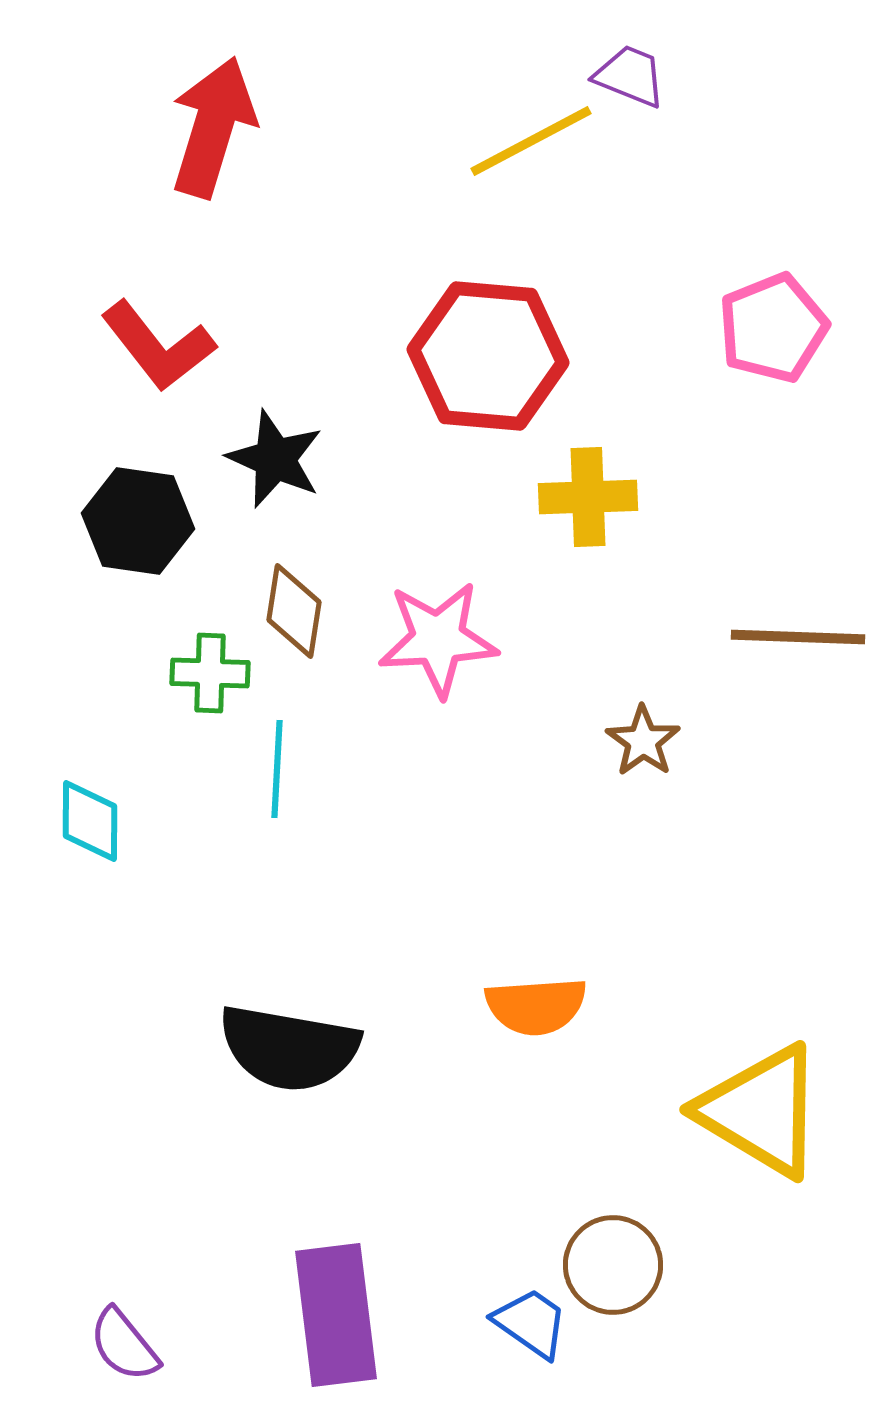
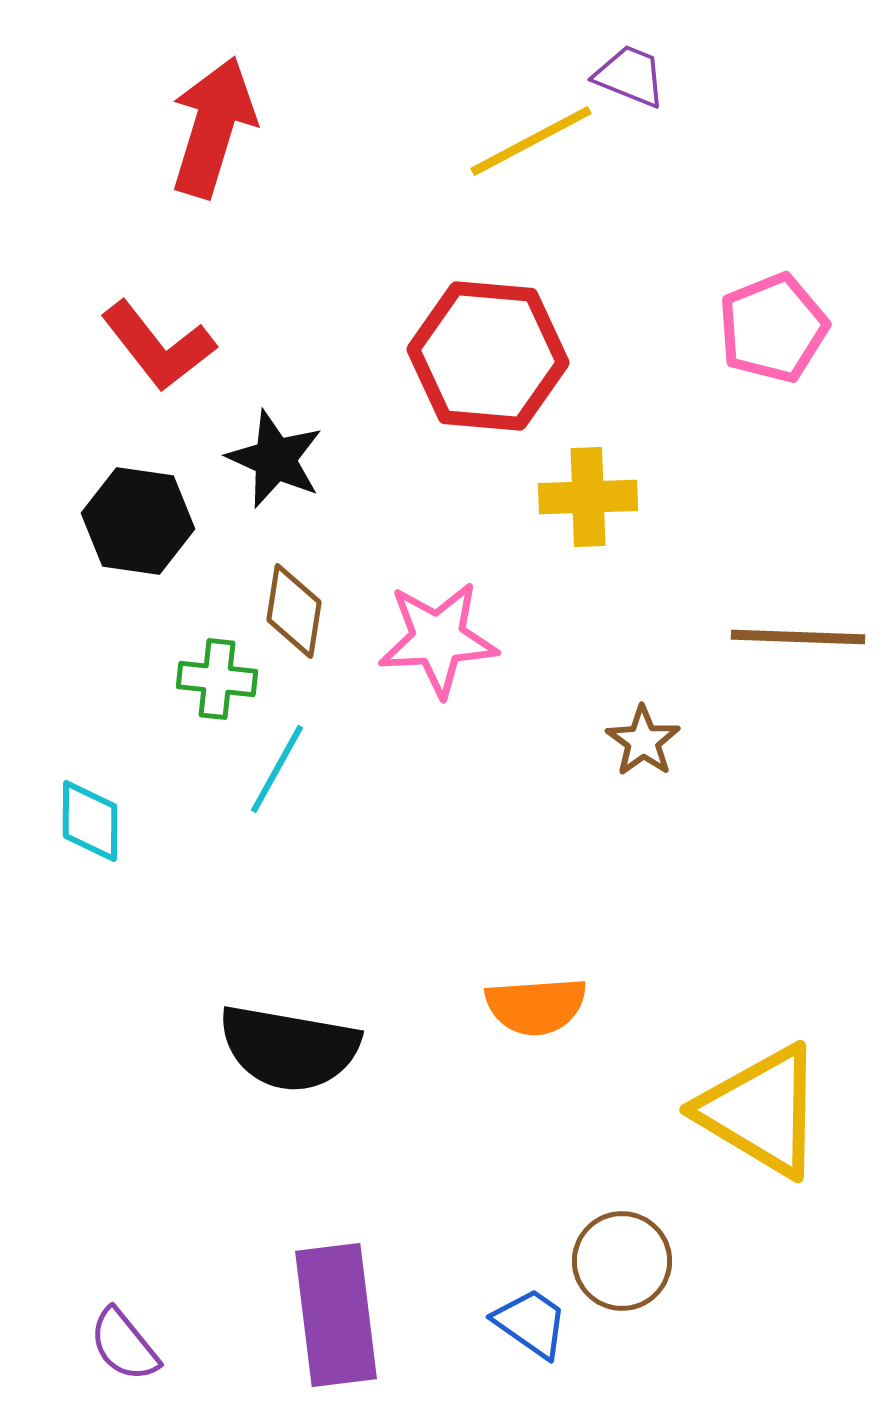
green cross: moved 7 px right, 6 px down; rotated 4 degrees clockwise
cyan line: rotated 26 degrees clockwise
brown circle: moved 9 px right, 4 px up
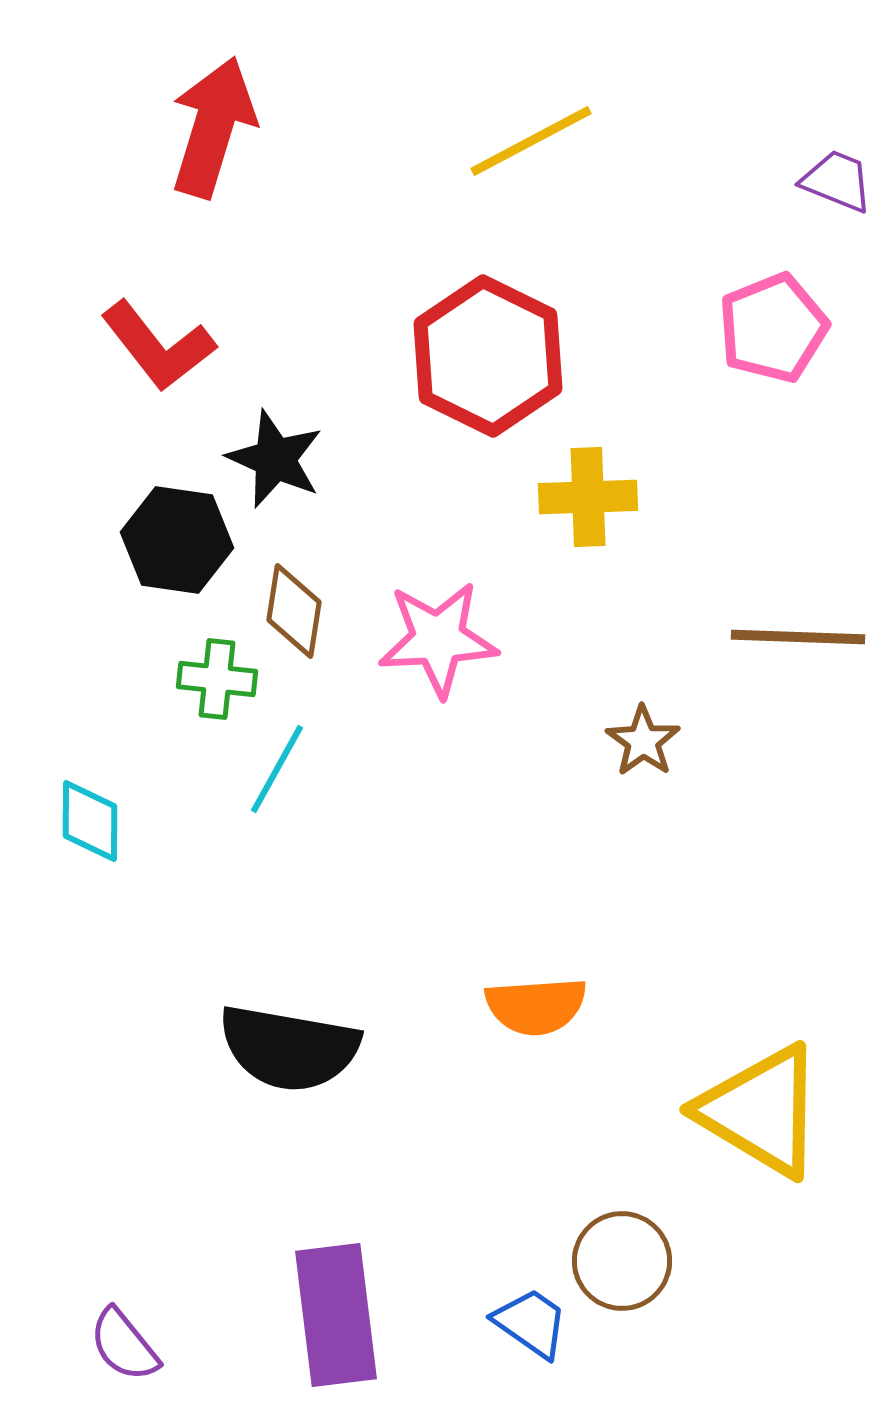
purple trapezoid: moved 207 px right, 105 px down
red hexagon: rotated 21 degrees clockwise
black hexagon: moved 39 px right, 19 px down
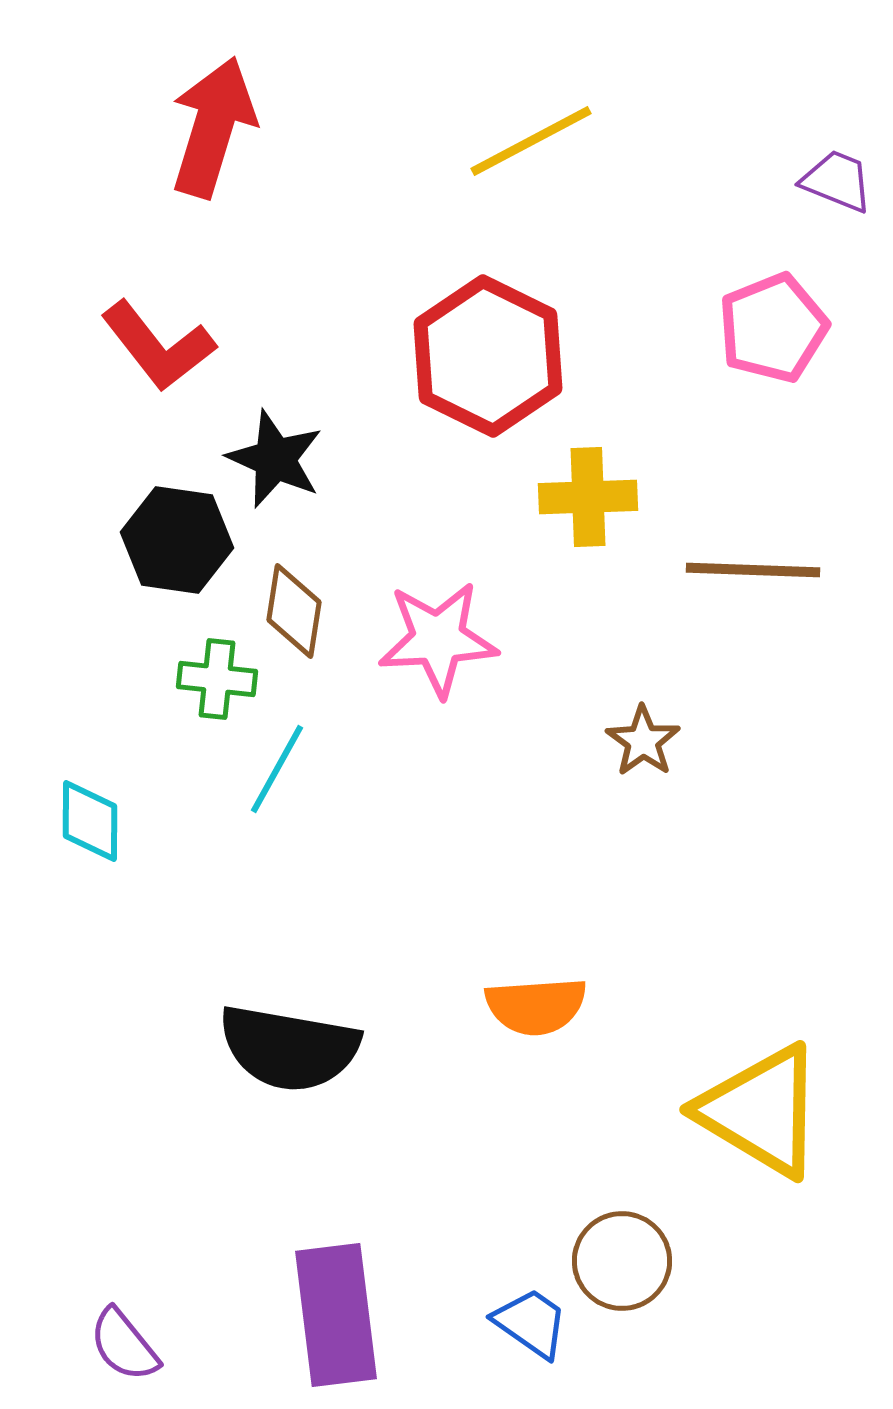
brown line: moved 45 px left, 67 px up
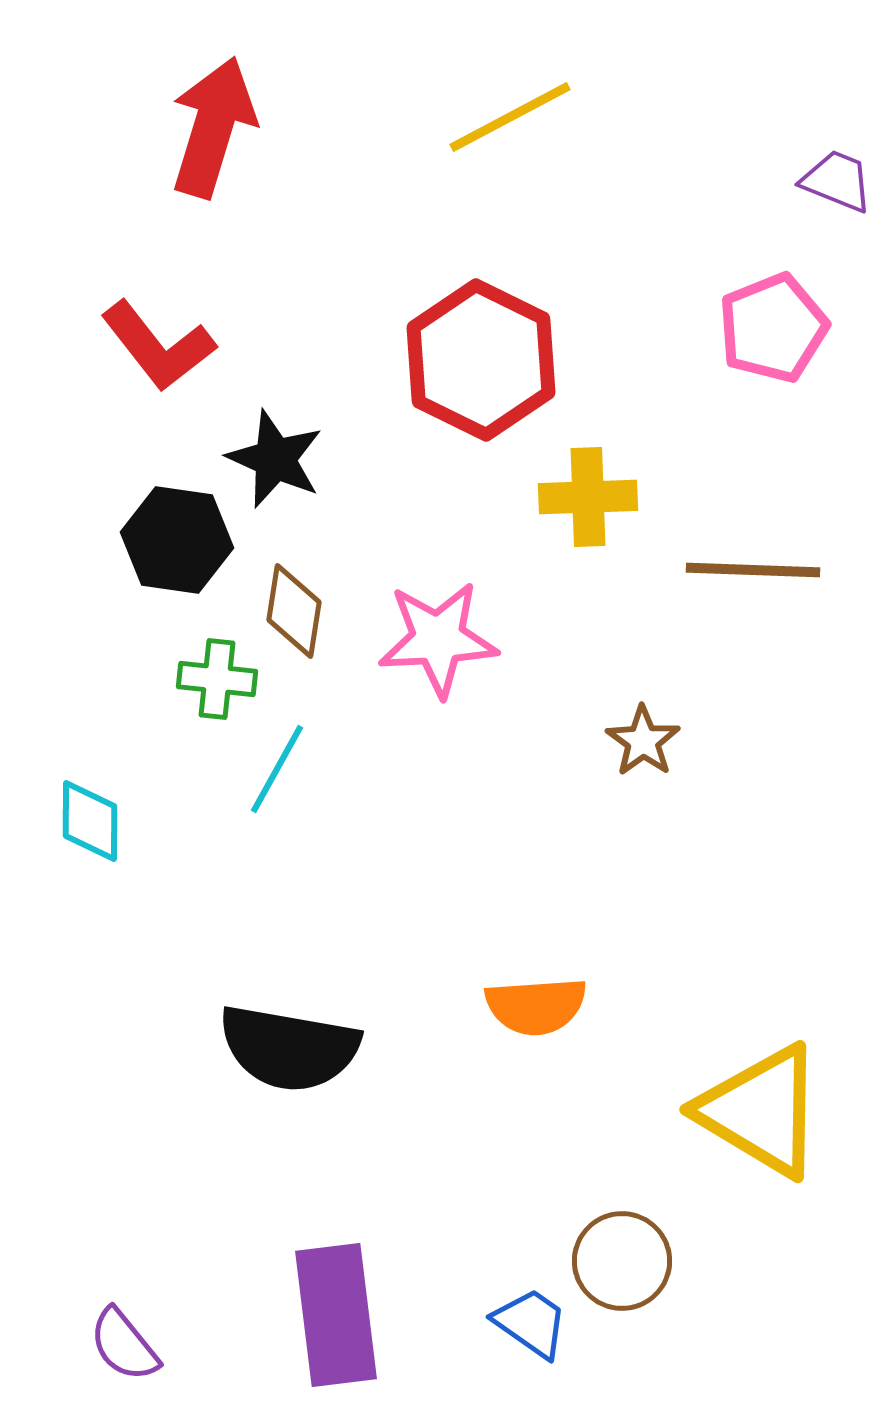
yellow line: moved 21 px left, 24 px up
red hexagon: moved 7 px left, 4 px down
